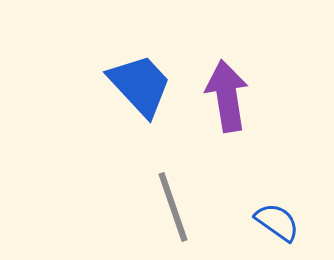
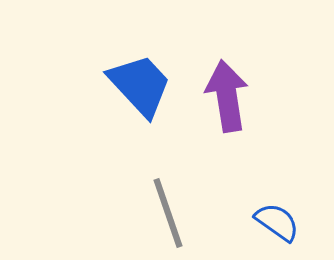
gray line: moved 5 px left, 6 px down
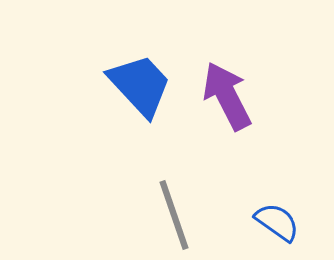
purple arrow: rotated 18 degrees counterclockwise
gray line: moved 6 px right, 2 px down
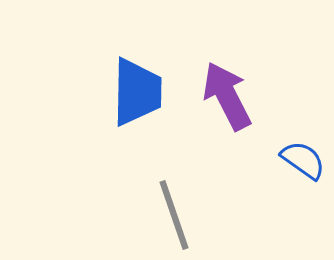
blue trapezoid: moved 3 px left, 7 px down; rotated 44 degrees clockwise
blue semicircle: moved 26 px right, 62 px up
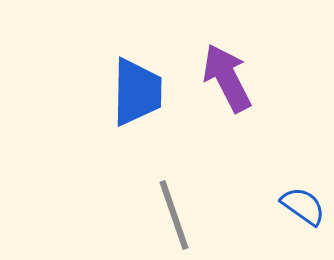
purple arrow: moved 18 px up
blue semicircle: moved 46 px down
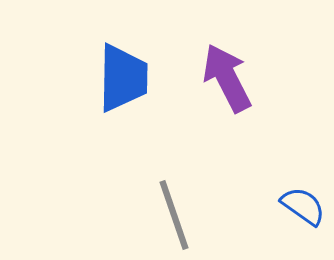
blue trapezoid: moved 14 px left, 14 px up
